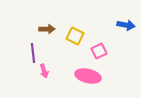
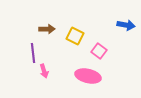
pink square: rotated 28 degrees counterclockwise
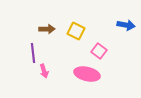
yellow square: moved 1 px right, 5 px up
pink ellipse: moved 1 px left, 2 px up
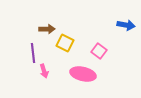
yellow square: moved 11 px left, 12 px down
pink ellipse: moved 4 px left
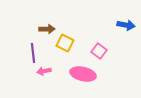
pink arrow: rotated 96 degrees clockwise
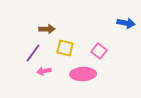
blue arrow: moved 2 px up
yellow square: moved 5 px down; rotated 12 degrees counterclockwise
purple line: rotated 42 degrees clockwise
pink ellipse: rotated 15 degrees counterclockwise
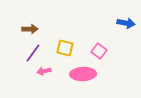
brown arrow: moved 17 px left
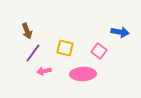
blue arrow: moved 6 px left, 9 px down
brown arrow: moved 3 px left, 2 px down; rotated 70 degrees clockwise
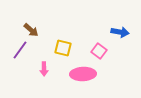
brown arrow: moved 4 px right, 1 px up; rotated 28 degrees counterclockwise
yellow square: moved 2 px left
purple line: moved 13 px left, 3 px up
pink arrow: moved 2 px up; rotated 80 degrees counterclockwise
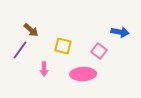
yellow square: moved 2 px up
